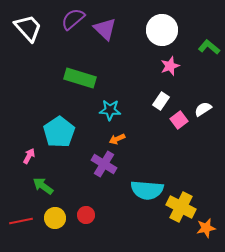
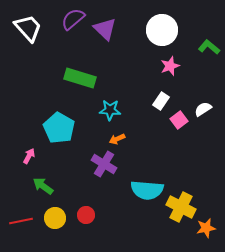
cyan pentagon: moved 4 px up; rotated 8 degrees counterclockwise
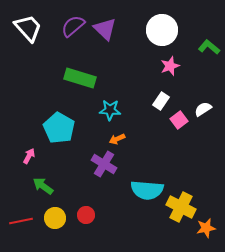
purple semicircle: moved 7 px down
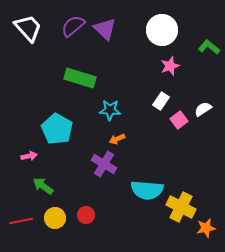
cyan pentagon: moved 2 px left, 1 px down
pink arrow: rotated 49 degrees clockwise
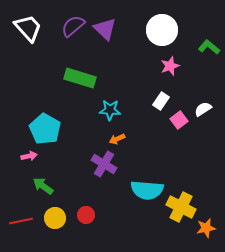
cyan pentagon: moved 12 px left
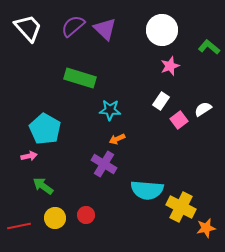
red line: moved 2 px left, 5 px down
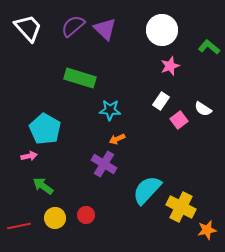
white semicircle: rotated 114 degrees counterclockwise
cyan semicircle: rotated 128 degrees clockwise
orange star: moved 1 px right, 2 px down
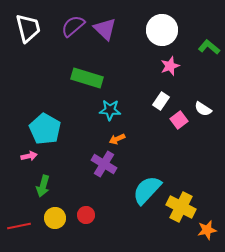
white trapezoid: rotated 28 degrees clockwise
green rectangle: moved 7 px right
green arrow: rotated 110 degrees counterclockwise
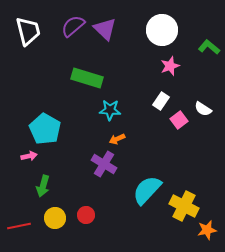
white trapezoid: moved 3 px down
yellow cross: moved 3 px right, 1 px up
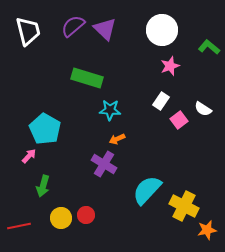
pink arrow: rotated 35 degrees counterclockwise
yellow circle: moved 6 px right
